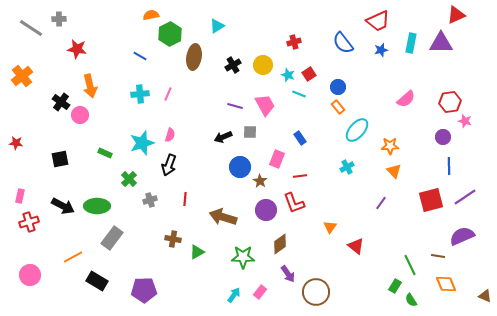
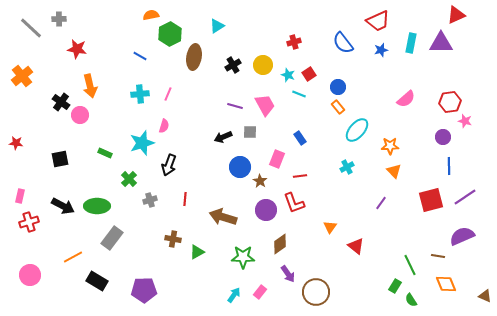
gray line at (31, 28): rotated 10 degrees clockwise
pink semicircle at (170, 135): moved 6 px left, 9 px up
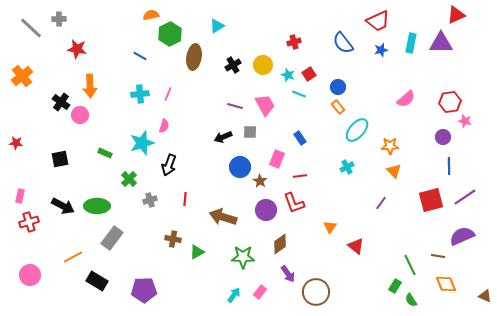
orange arrow at (90, 86): rotated 10 degrees clockwise
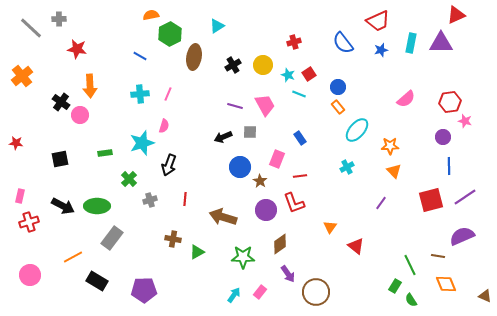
green rectangle at (105, 153): rotated 32 degrees counterclockwise
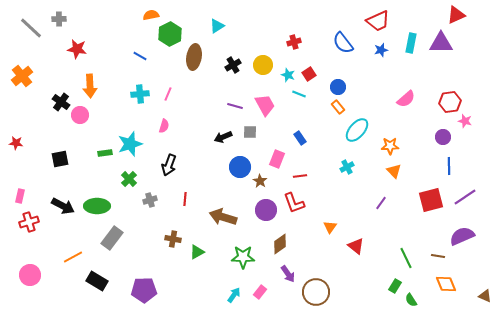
cyan star at (142, 143): moved 12 px left, 1 px down
green line at (410, 265): moved 4 px left, 7 px up
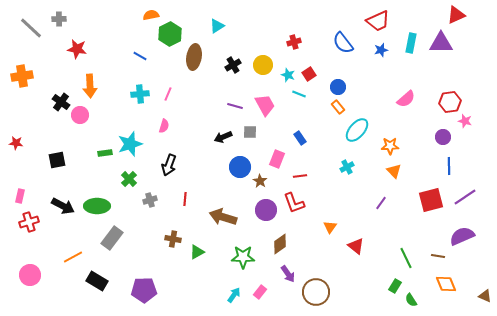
orange cross at (22, 76): rotated 30 degrees clockwise
black square at (60, 159): moved 3 px left, 1 px down
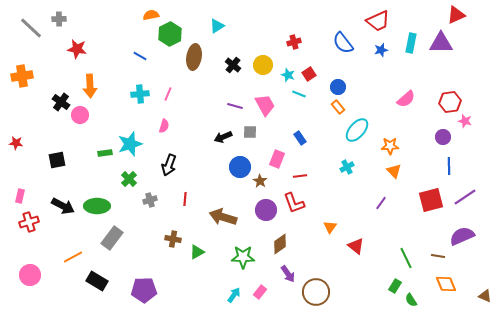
black cross at (233, 65): rotated 21 degrees counterclockwise
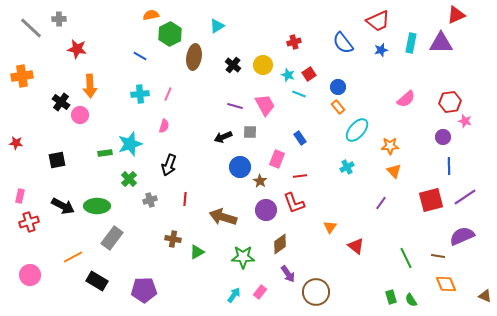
green rectangle at (395, 286): moved 4 px left, 11 px down; rotated 48 degrees counterclockwise
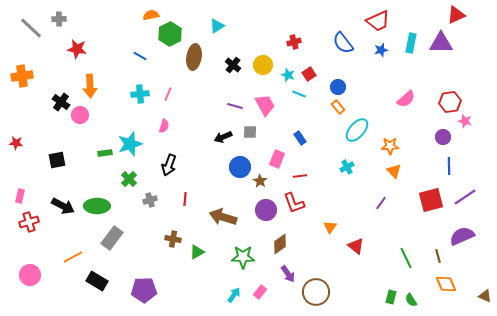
brown line at (438, 256): rotated 64 degrees clockwise
green rectangle at (391, 297): rotated 32 degrees clockwise
